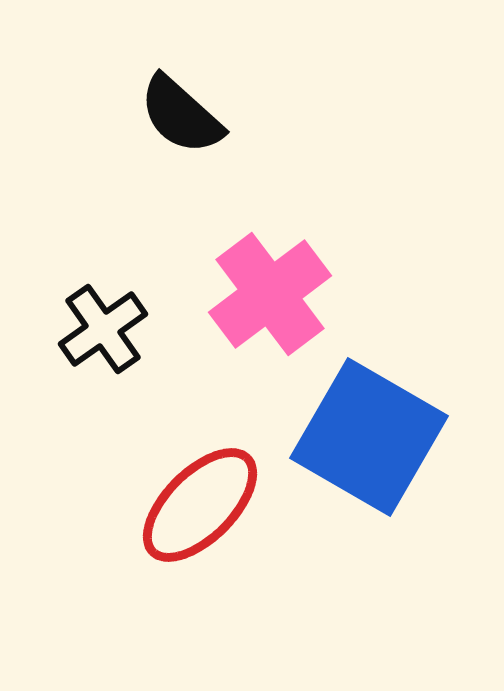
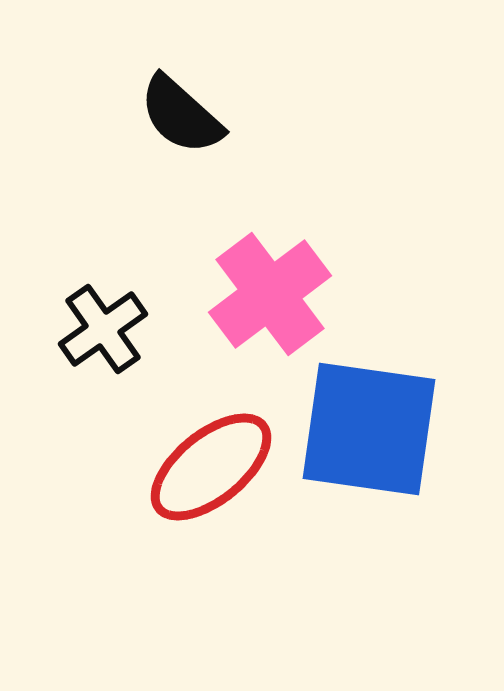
blue square: moved 8 px up; rotated 22 degrees counterclockwise
red ellipse: moved 11 px right, 38 px up; rotated 6 degrees clockwise
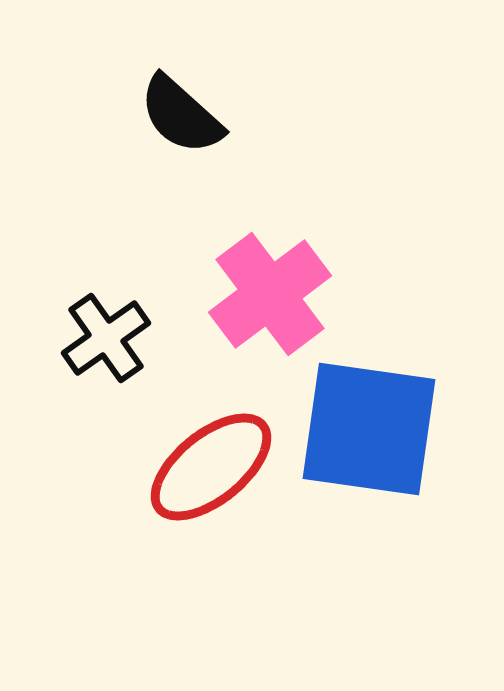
black cross: moved 3 px right, 9 px down
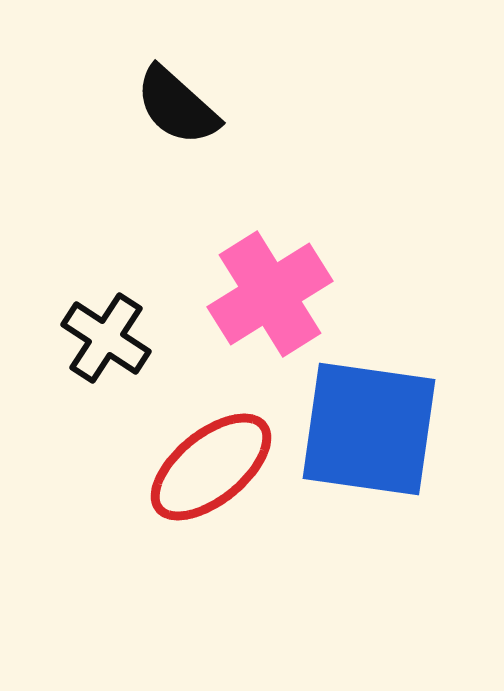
black semicircle: moved 4 px left, 9 px up
pink cross: rotated 5 degrees clockwise
black cross: rotated 22 degrees counterclockwise
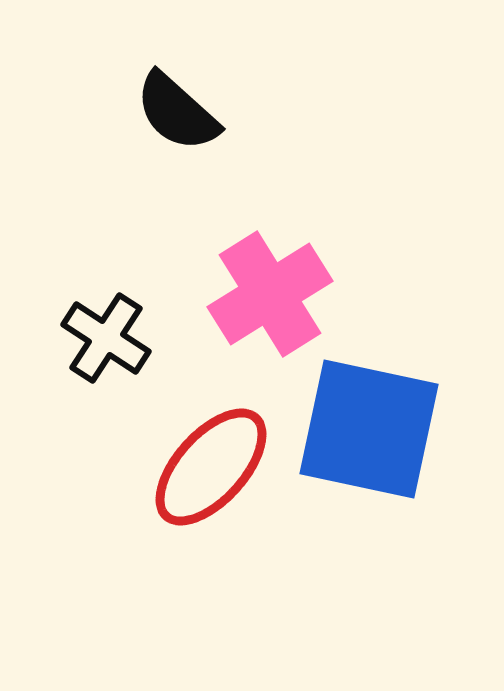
black semicircle: moved 6 px down
blue square: rotated 4 degrees clockwise
red ellipse: rotated 9 degrees counterclockwise
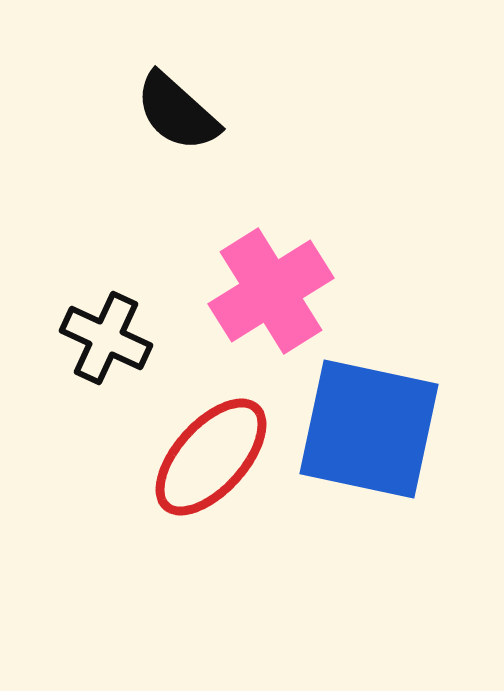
pink cross: moved 1 px right, 3 px up
black cross: rotated 8 degrees counterclockwise
red ellipse: moved 10 px up
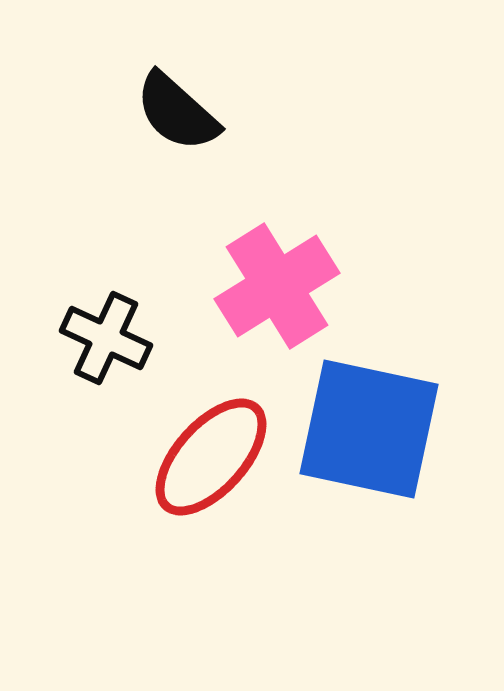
pink cross: moved 6 px right, 5 px up
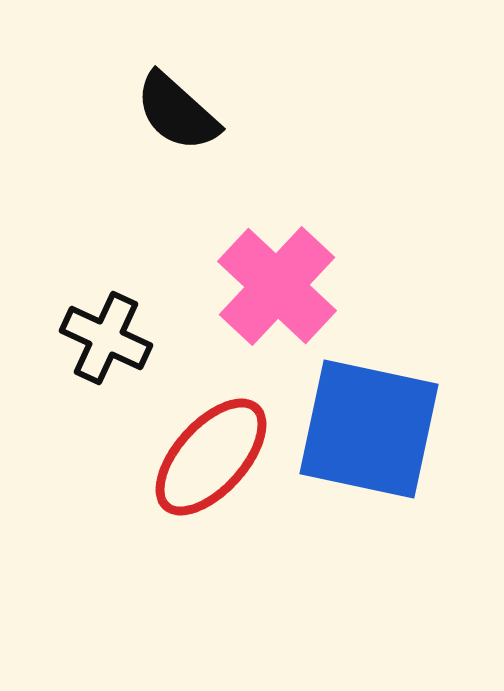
pink cross: rotated 15 degrees counterclockwise
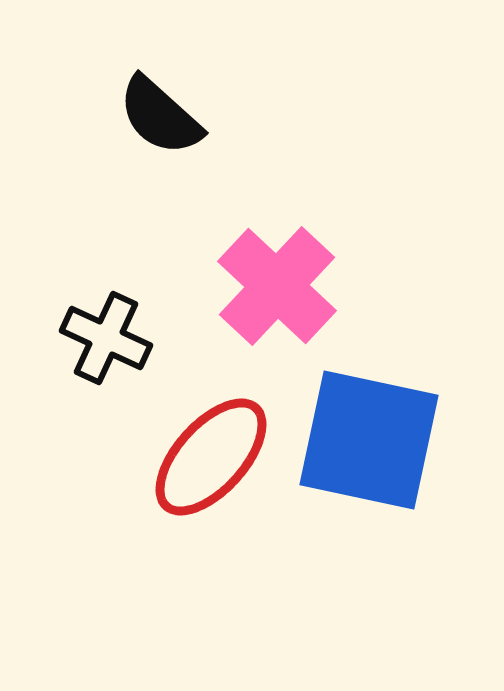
black semicircle: moved 17 px left, 4 px down
blue square: moved 11 px down
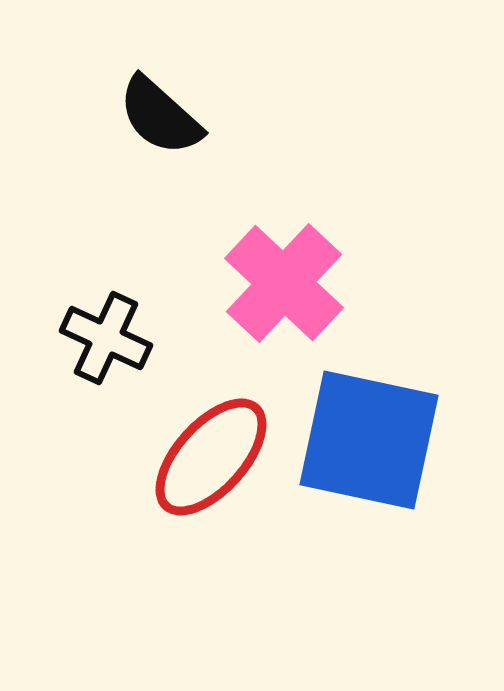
pink cross: moved 7 px right, 3 px up
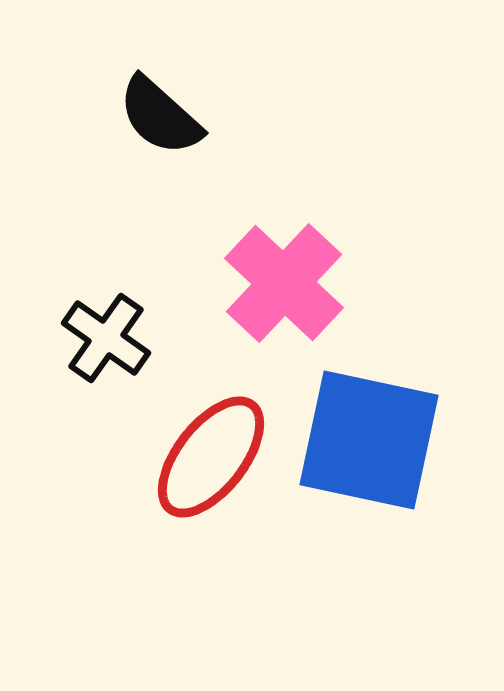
black cross: rotated 10 degrees clockwise
red ellipse: rotated 4 degrees counterclockwise
